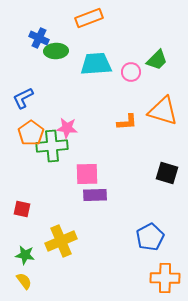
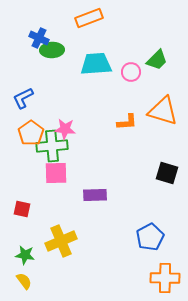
green ellipse: moved 4 px left, 1 px up
pink star: moved 2 px left, 1 px down
pink square: moved 31 px left, 1 px up
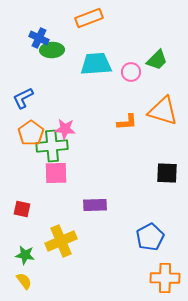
black square: rotated 15 degrees counterclockwise
purple rectangle: moved 10 px down
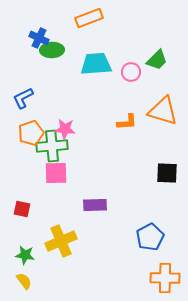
orange pentagon: rotated 15 degrees clockwise
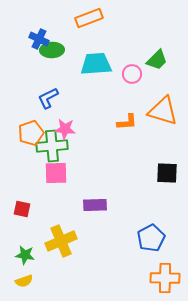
blue cross: moved 1 px down
pink circle: moved 1 px right, 2 px down
blue L-shape: moved 25 px right
blue pentagon: moved 1 px right, 1 px down
yellow semicircle: rotated 108 degrees clockwise
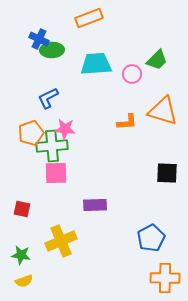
green star: moved 4 px left
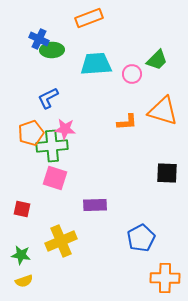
pink square: moved 1 px left, 5 px down; rotated 20 degrees clockwise
blue pentagon: moved 10 px left
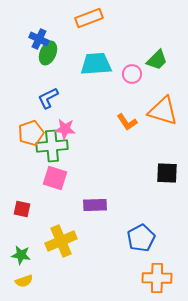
green ellipse: moved 4 px left, 3 px down; rotated 65 degrees counterclockwise
orange L-shape: rotated 60 degrees clockwise
orange cross: moved 8 px left
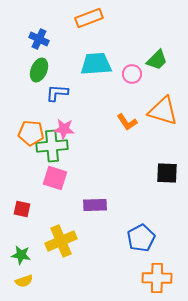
green ellipse: moved 9 px left, 17 px down
blue L-shape: moved 9 px right, 5 px up; rotated 30 degrees clockwise
pink star: moved 1 px left
orange pentagon: rotated 25 degrees clockwise
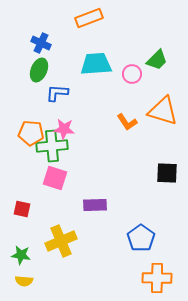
blue cross: moved 2 px right, 4 px down
blue pentagon: rotated 8 degrees counterclockwise
yellow semicircle: rotated 24 degrees clockwise
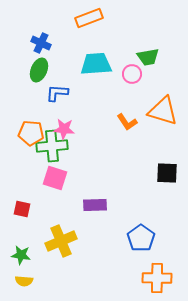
green trapezoid: moved 9 px left, 3 px up; rotated 35 degrees clockwise
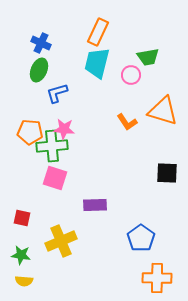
orange rectangle: moved 9 px right, 14 px down; rotated 44 degrees counterclockwise
cyan trapezoid: moved 1 px right, 1 px up; rotated 72 degrees counterclockwise
pink circle: moved 1 px left, 1 px down
blue L-shape: rotated 20 degrees counterclockwise
orange pentagon: moved 1 px left, 1 px up
red square: moved 9 px down
